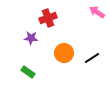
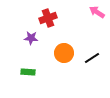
green rectangle: rotated 32 degrees counterclockwise
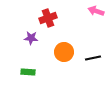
pink arrow: moved 1 px left, 1 px up; rotated 14 degrees counterclockwise
orange circle: moved 1 px up
black line: moved 1 px right; rotated 21 degrees clockwise
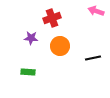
red cross: moved 4 px right
orange circle: moved 4 px left, 6 px up
